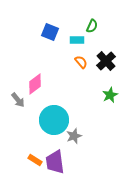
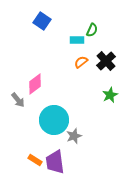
green semicircle: moved 4 px down
blue square: moved 8 px left, 11 px up; rotated 12 degrees clockwise
orange semicircle: rotated 88 degrees counterclockwise
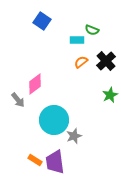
green semicircle: rotated 88 degrees clockwise
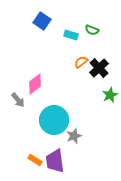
cyan rectangle: moved 6 px left, 5 px up; rotated 16 degrees clockwise
black cross: moved 7 px left, 7 px down
purple trapezoid: moved 1 px up
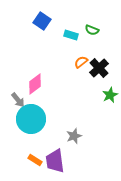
cyan circle: moved 23 px left, 1 px up
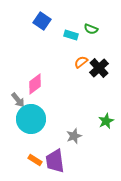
green semicircle: moved 1 px left, 1 px up
green star: moved 4 px left, 26 px down
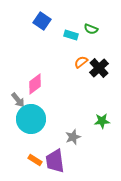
green star: moved 4 px left; rotated 21 degrees clockwise
gray star: moved 1 px left, 1 px down
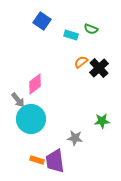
gray star: moved 2 px right, 1 px down; rotated 28 degrees clockwise
orange rectangle: moved 2 px right; rotated 16 degrees counterclockwise
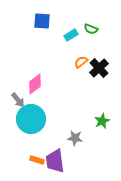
blue square: rotated 30 degrees counterclockwise
cyan rectangle: rotated 48 degrees counterclockwise
green star: rotated 21 degrees counterclockwise
